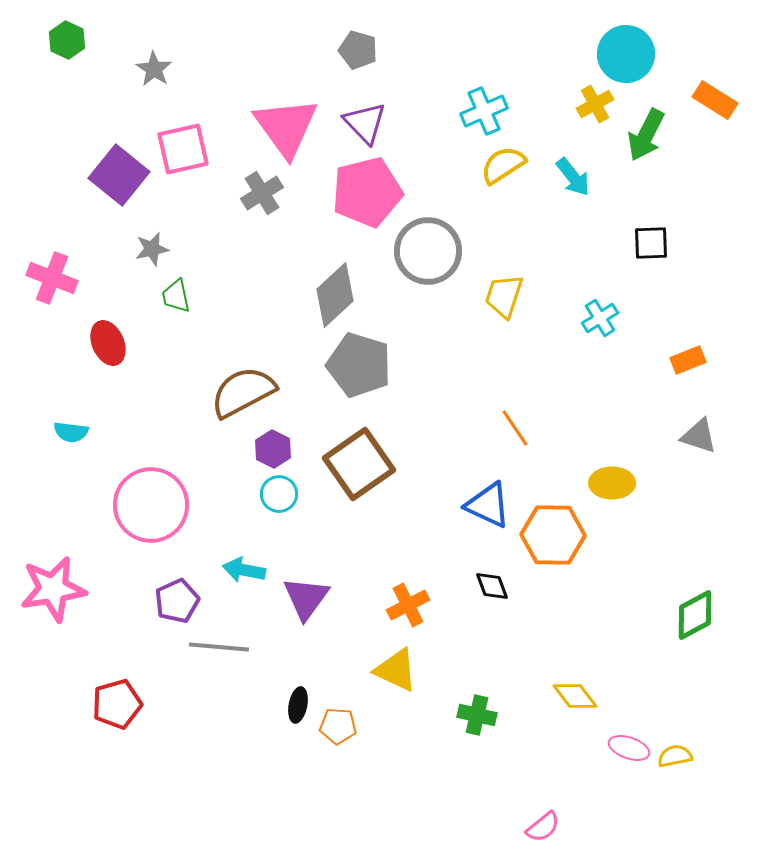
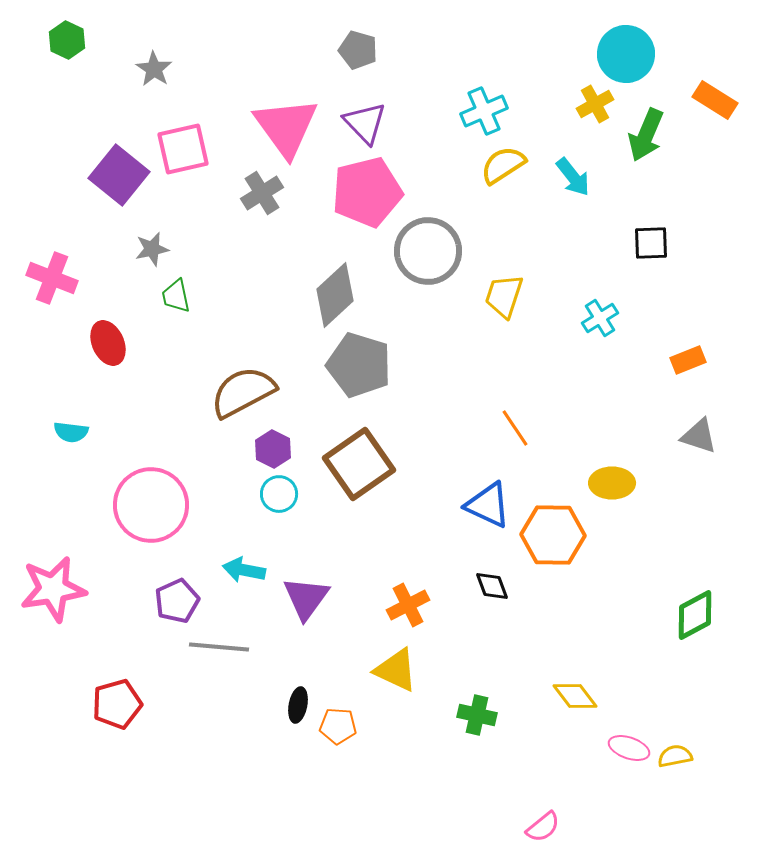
green arrow at (646, 135): rotated 4 degrees counterclockwise
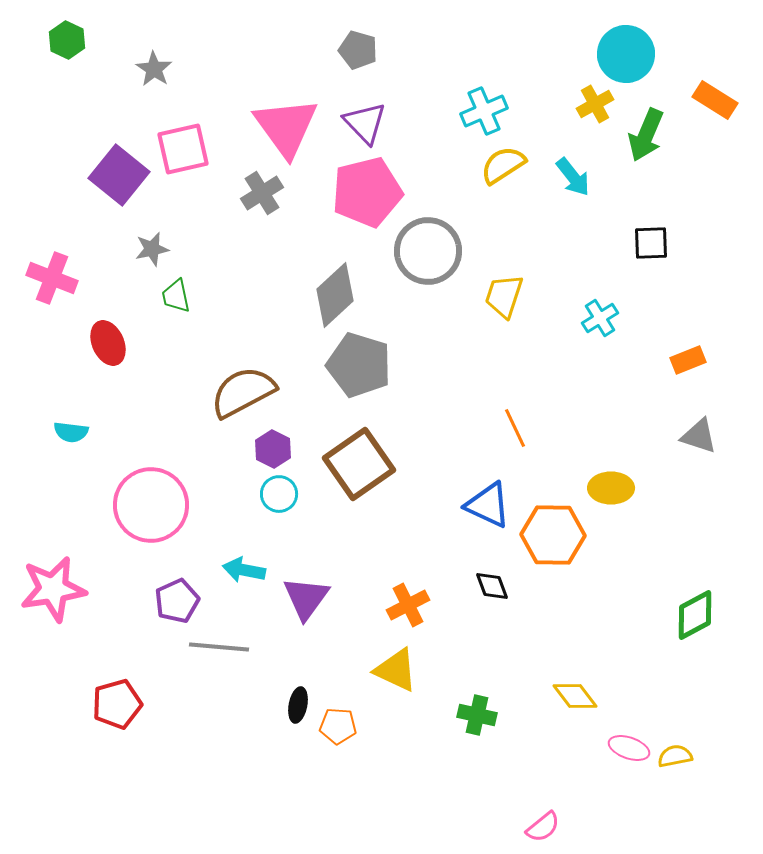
orange line at (515, 428): rotated 9 degrees clockwise
yellow ellipse at (612, 483): moved 1 px left, 5 px down
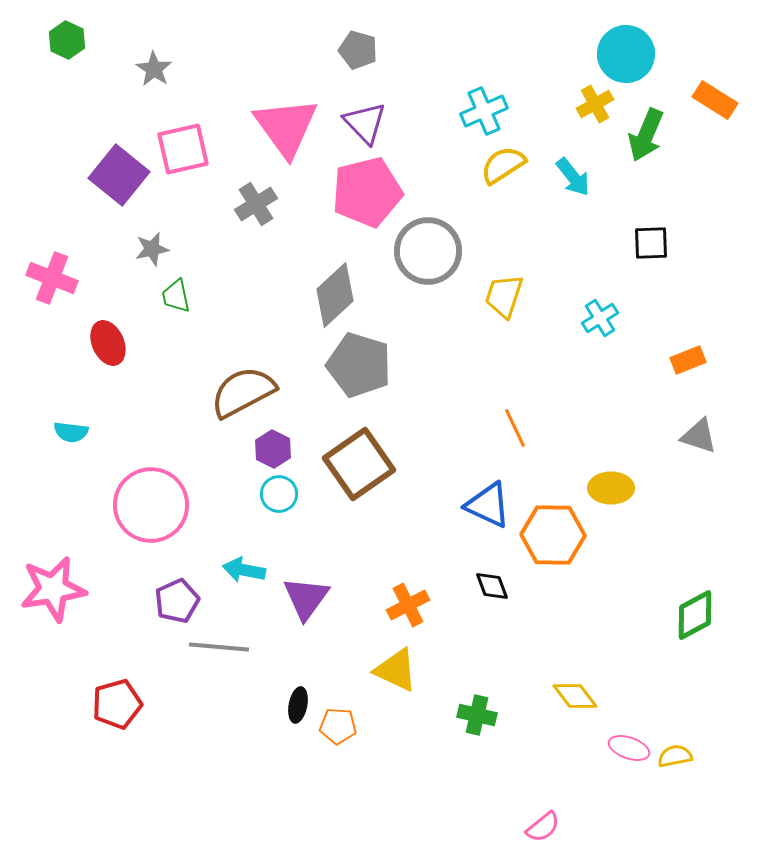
gray cross at (262, 193): moved 6 px left, 11 px down
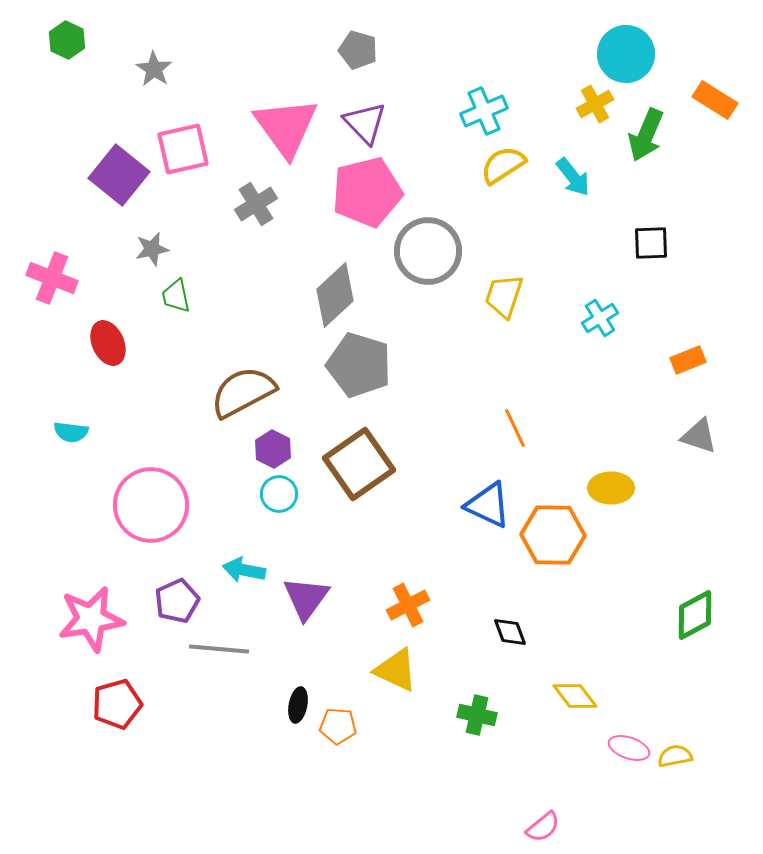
black diamond at (492, 586): moved 18 px right, 46 px down
pink star at (53, 589): moved 38 px right, 30 px down
gray line at (219, 647): moved 2 px down
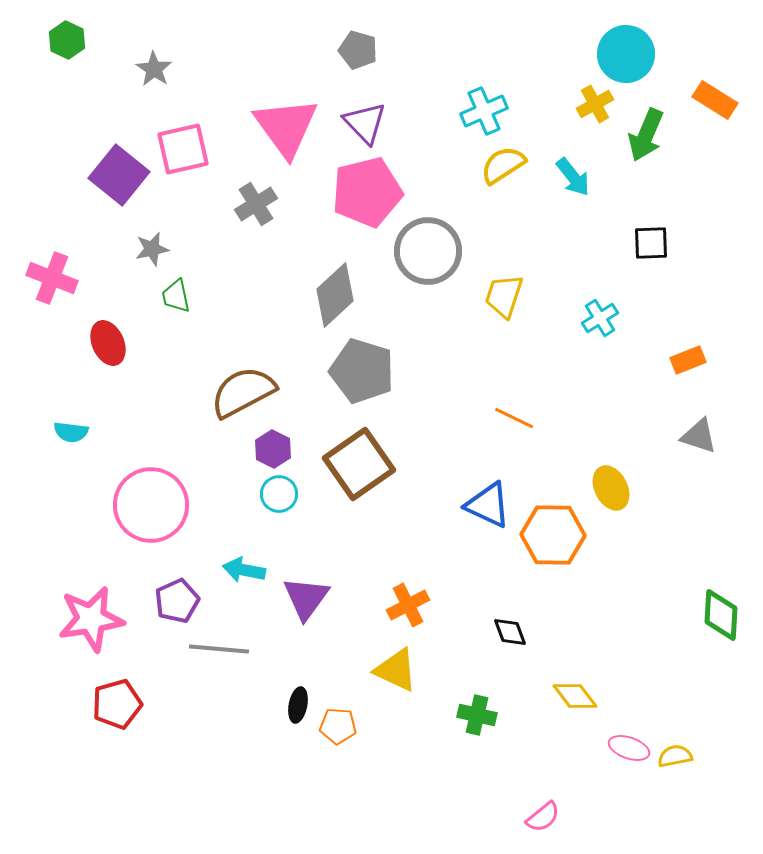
gray pentagon at (359, 365): moved 3 px right, 6 px down
orange line at (515, 428): moved 1 px left, 10 px up; rotated 39 degrees counterclockwise
yellow ellipse at (611, 488): rotated 63 degrees clockwise
green diamond at (695, 615): moved 26 px right; rotated 58 degrees counterclockwise
pink semicircle at (543, 827): moved 10 px up
